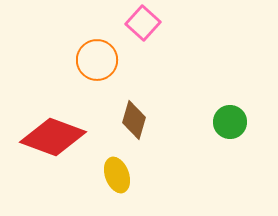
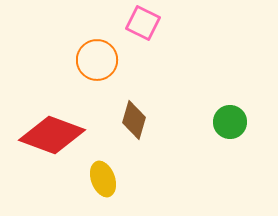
pink square: rotated 16 degrees counterclockwise
red diamond: moved 1 px left, 2 px up
yellow ellipse: moved 14 px left, 4 px down
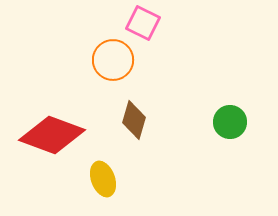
orange circle: moved 16 px right
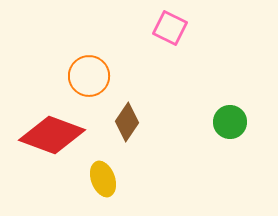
pink square: moved 27 px right, 5 px down
orange circle: moved 24 px left, 16 px down
brown diamond: moved 7 px left, 2 px down; rotated 18 degrees clockwise
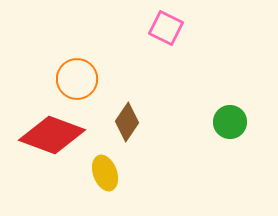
pink square: moved 4 px left
orange circle: moved 12 px left, 3 px down
yellow ellipse: moved 2 px right, 6 px up
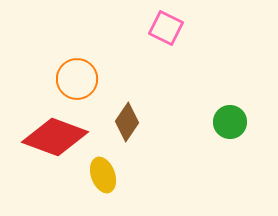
red diamond: moved 3 px right, 2 px down
yellow ellipse: moved 2 px left, 2 px down
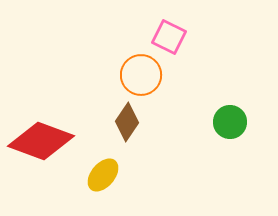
pink square: moved 3 px right, 9 px down
orange circle: moved 64 px right, 4 px up
red diamond: moved 14 px left, 4 px down
yellow ellipse: rotated 60 degrees clockwise
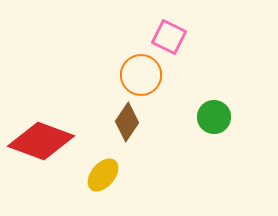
green circle: moved 16 px left, 5 px up
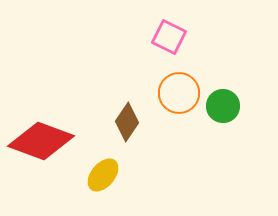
orange circle: moved 38 px right, 18 px down
green circle: moved 9 px right, 11 px up
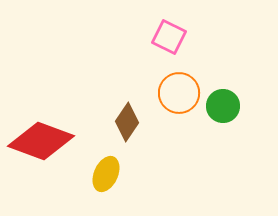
yellow ellipse: moved 3 px right, 1 px up; rotated 16 degrees counterclockwise
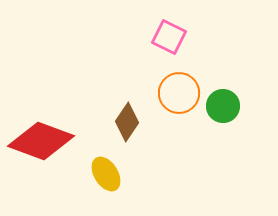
yellow ellipse: rotated 56 degrees counterclockwise
